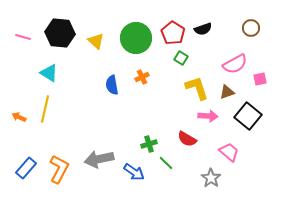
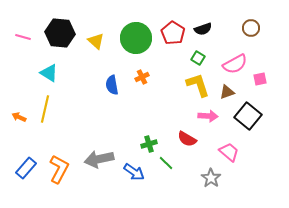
green square: moved 17 px right
yellow L-shape: moved 1 px right, 3 px up
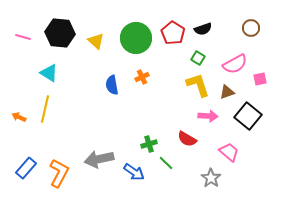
orange L-shape: moved 4 px down
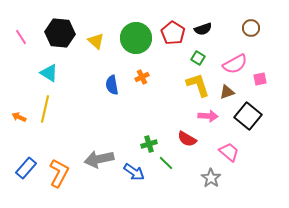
pink line: moved 2 px left; rotated 42 degrees clockwise
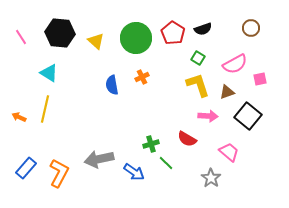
green cross: moved 2 px right
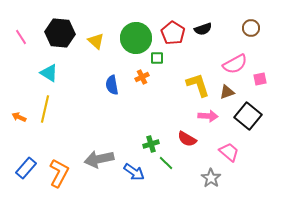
green square: moved 41 px left; rotated 32 degrees counterclockwise
